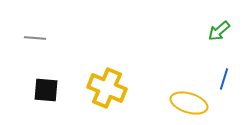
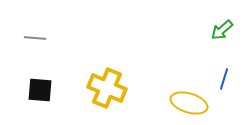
green arrow: moved 3 px right, 1 px up
black square: moved 6 px left
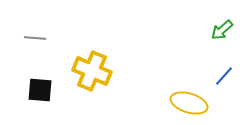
blue line: moved 3 px up; rotated 25 degrees clockwise
yellow cross: moved 15 px left, 17 px up
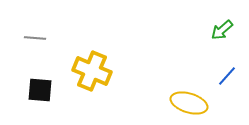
blue line: moved 3 px right
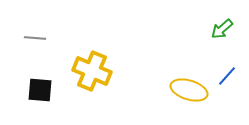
green arrow: moved 1 px up
yellow ellipse: moved 13 px up
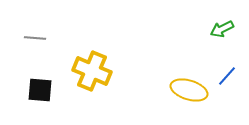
green arrow: rotated 15 degrees clockwise
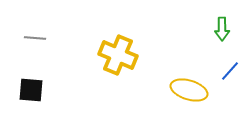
green arrow: rotated 65 degrees counterclockwise
yellow cross: moved 26 px right, 16 px up
blue line: moved 3 px right, 5 px up
black square: moved 9 px left
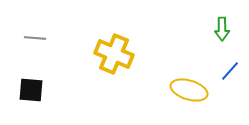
yellow cross: moved 4 px left, 1 px up
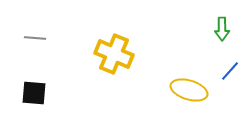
black square: moved 3 px right, 3 px down
